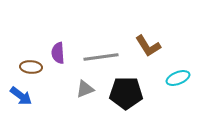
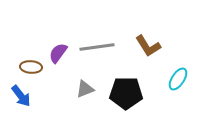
purple semicircle: rotated 40 degrees clockwise
gray line: moved 4 px left, 10 px up
cyan ellipse: moved 1 px down; rotated 35 degrees counterclockwise
blue arrow: rotated 15 degrees clockwise
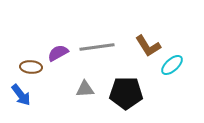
purple semicircle: rotated 25 degrees clockwise
cyan ellipse: moved 6 px left, 14 px up; rotated 15 degrees clockwise
gray triangle: rotated 18 degrees clockwise
blue arrow: moved 1 px up
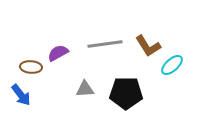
gray line: moved 8 px right, 3 px up
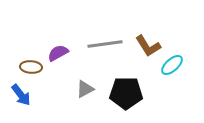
gray triangle: rotated 24 degrees counterclockwise
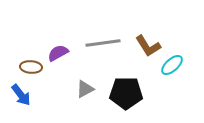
gray line: moved 2 px left, 1 px up
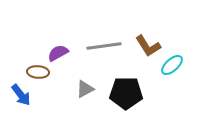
gray line: moved 1 px right, 3 px down
brown ellipse: moved 7 px right, 5 px down
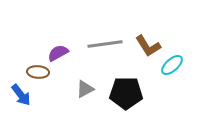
gray line: moved 1 px right, 2 px up
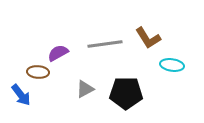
brown L-shape: moved 8 px up
cyan ellipse: rotated 50 degrees clockwise
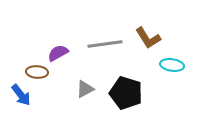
brown ellipse: moved 1 px left
black pentagon: rotated 16 degrees clockwise
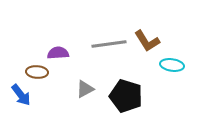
brown L-shape: moved 1 px left, 3 px down
gray line: moved 4 px right
purple semicircle: rotated 25 degrees clockwise
black pentagon: moved 3 px down
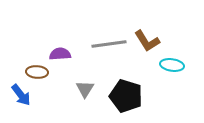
purple semicircle: moved 2 px right, 1 px down
gray triangle: rotated 30 degrees counterclockwise
